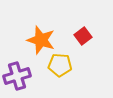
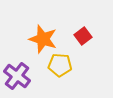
orange star: moved 2 px right, 1 px up
purple cross: rotated 36 degrees counterclockwise
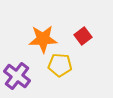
orange star: rotated 20 degrees counterclockwise
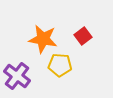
orange star: rotated 12 degrees clockwise
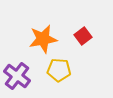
orange star: rotated 20 degrees counterclockwise
yellow pentagon: moved 1 px left, 5 px down
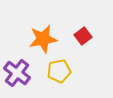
yellow pentagon: moved 1 px down; rotated 15 degrees counterclockwise
purple cross: moved 3 px up
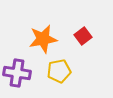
purple cross: rotated 28 degrees counterclockwise
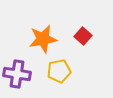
red square: rotated 12 degrees counterclockwise
purple cross: moved 1 px down
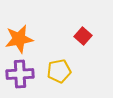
orange star: moved 24 px left
purple cross: moved 3 px right; rotated 12 degrees counterclockwise
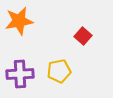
orange star: moved 18 px up
